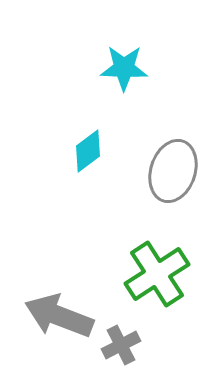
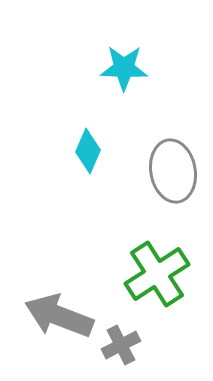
cyan diamond: rotated 30 degrees counterclockwise
gray ellipse: rotated 28 degrees counterclockwise
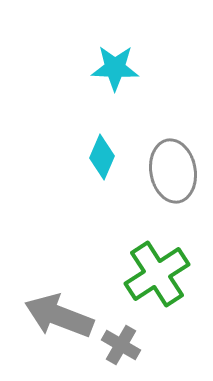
cyan star: moved 9 px left
cyan diamond: moved 14 px right, 6 px down
gray cross: rotated 33 degrees counterclockwise
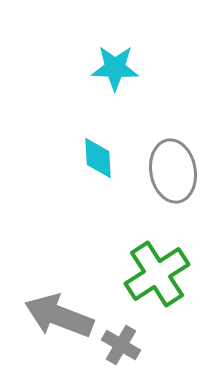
cyan diamond: moved 4 px left, 1 px down; rotated 27 degrees counterclockwise
